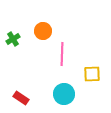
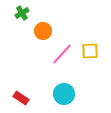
green cross: moved 9 px right, 26 px up
pink line: rotated 40 degrees clockwise
yellow square: moved 2 px left, 23 px up
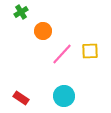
green cross: moved 1 px left, 1 px up
cyan circle: moved 2 px down
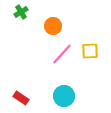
orange circle: moved 10 px right, 5 px up
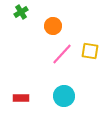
yellow square: rotated 12 degrees clockwise
red rectangle: rotated 35 degrees counterclockwise
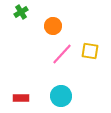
cyan circle: moved 3 px left
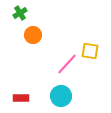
green cross: moved 1 px left, 1 px down
orange circle: moved 20 px left, 9 px down
pink line: moved 5 px right, 10 px down
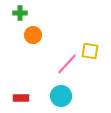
green cross: rotated 32 degrees clockwise
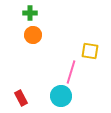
green cross: moved 10 px right
pink line: moved 4 px right, 8 px down; rotated 25 degrees counterclockwise
red rectangle: rotated 63 degrees clockwise
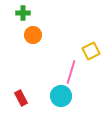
green cross: moved 7 px left
yellow square: moved 1 px right; rotated 36 degrees counterclockwise
